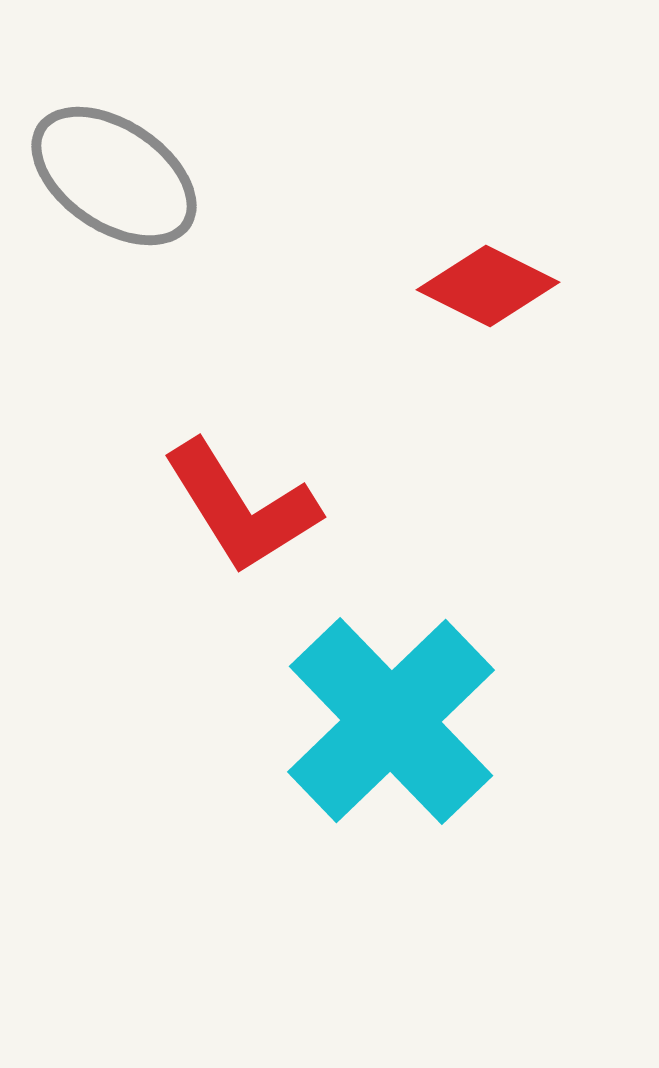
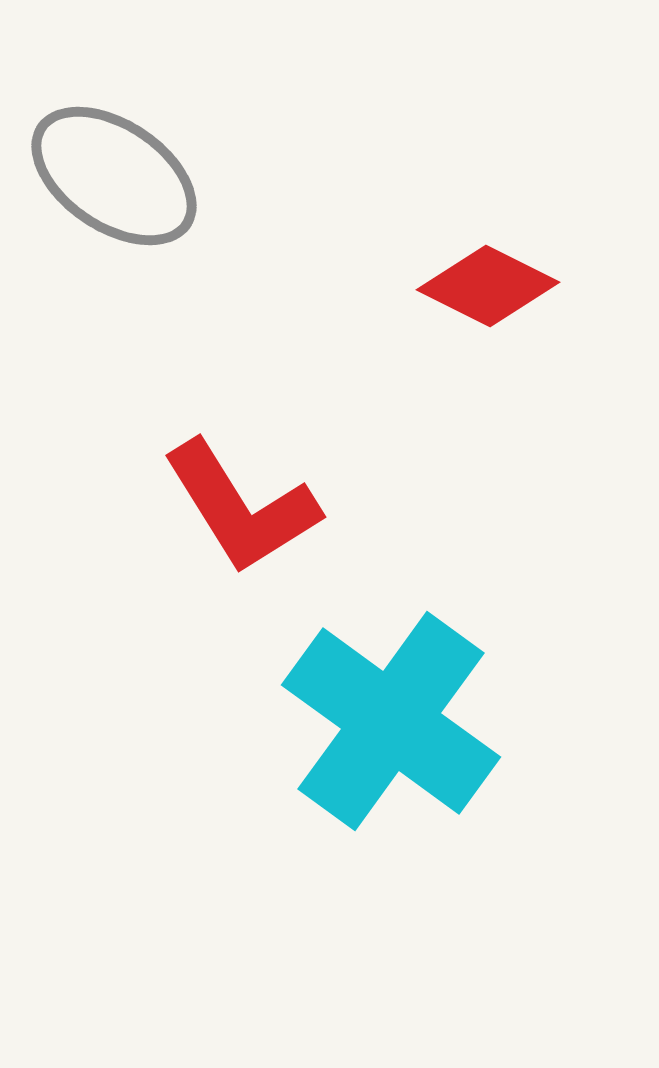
cyan cross: rotated 10 degrees counterclockwise
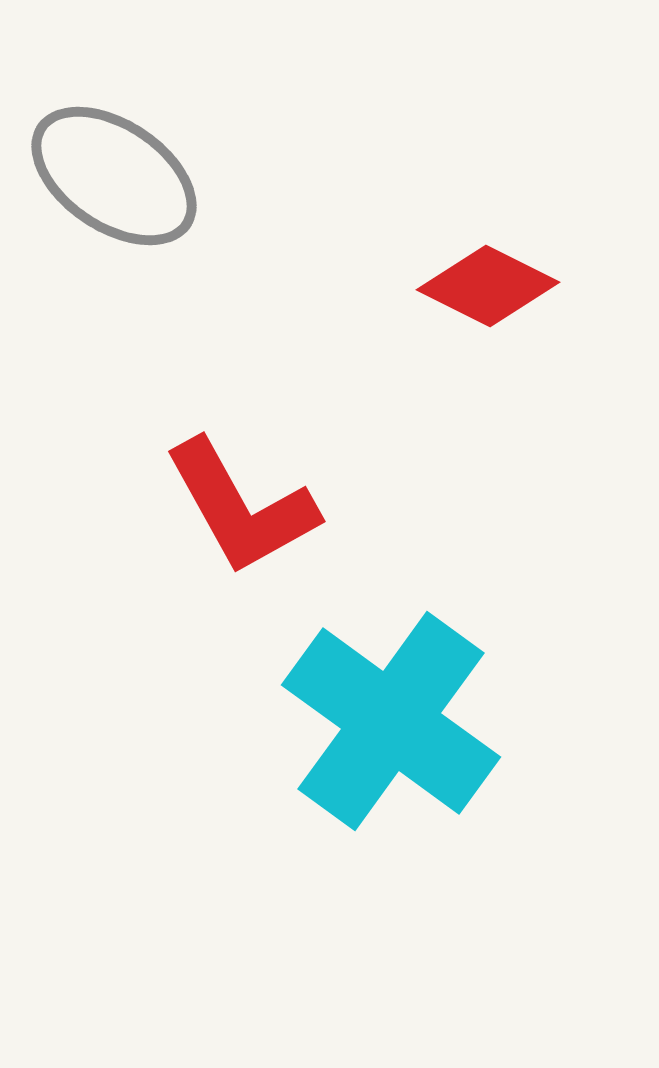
red L-shape: rotated 3 degrees clockwise
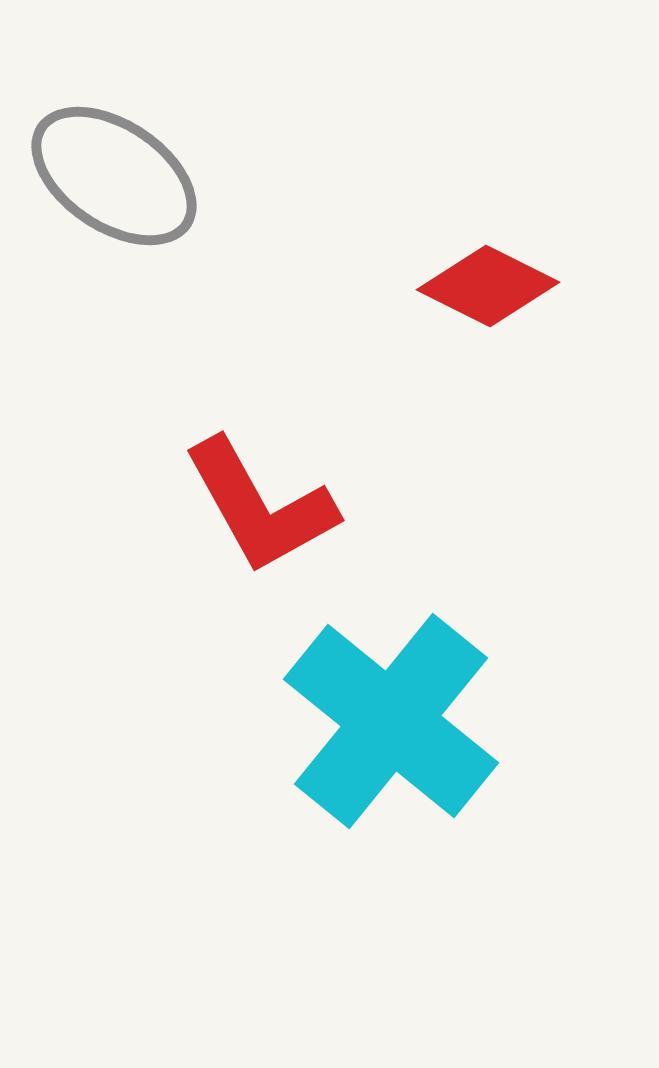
red L-shape: moved 19 px right, 1 px up
cyan cross: rotated 3 degrees clockwise
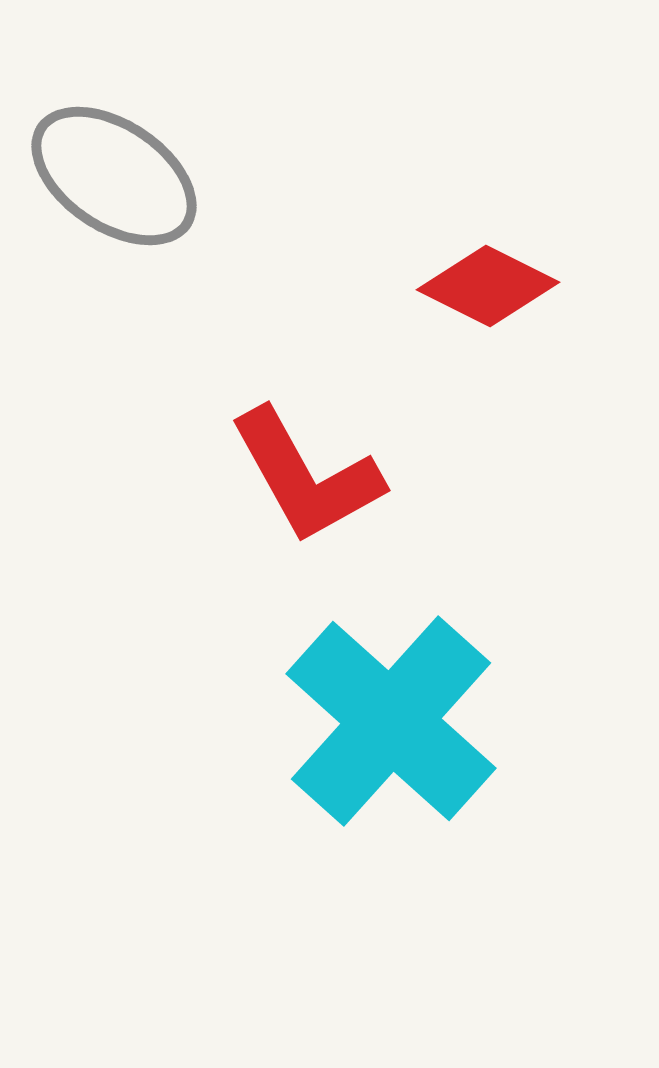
red L-shape: moved 46 px right, 30 px up
cyan cross: rotated 3 degrees clockwise
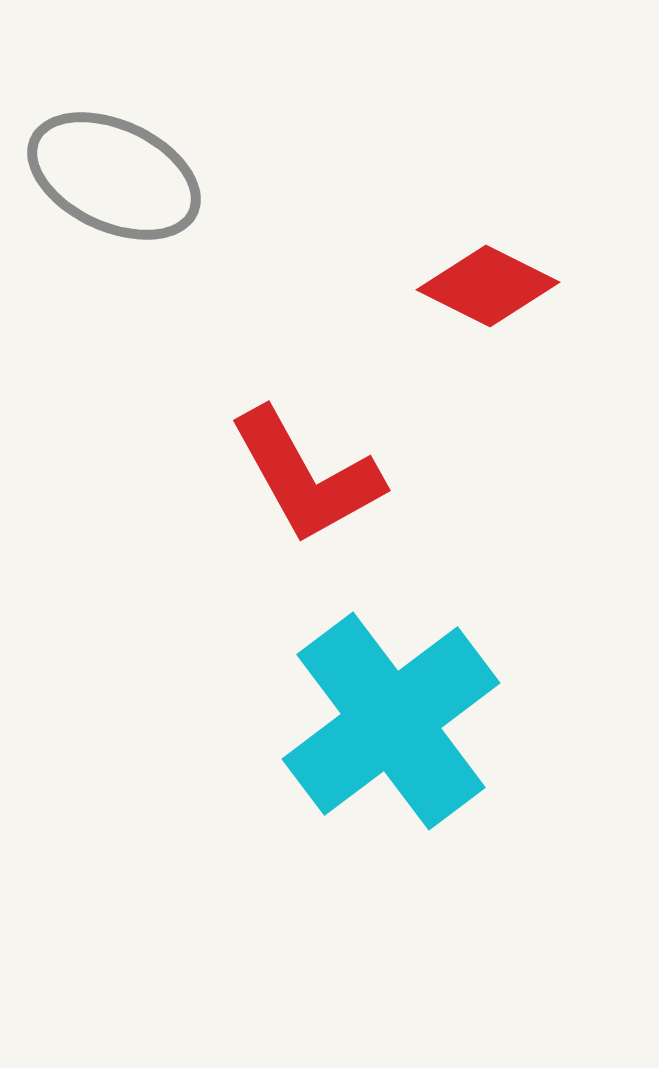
gray ellipse: rotated 9 degrees counterclockwise
cyan cross: rotated 11 degrees clockwise
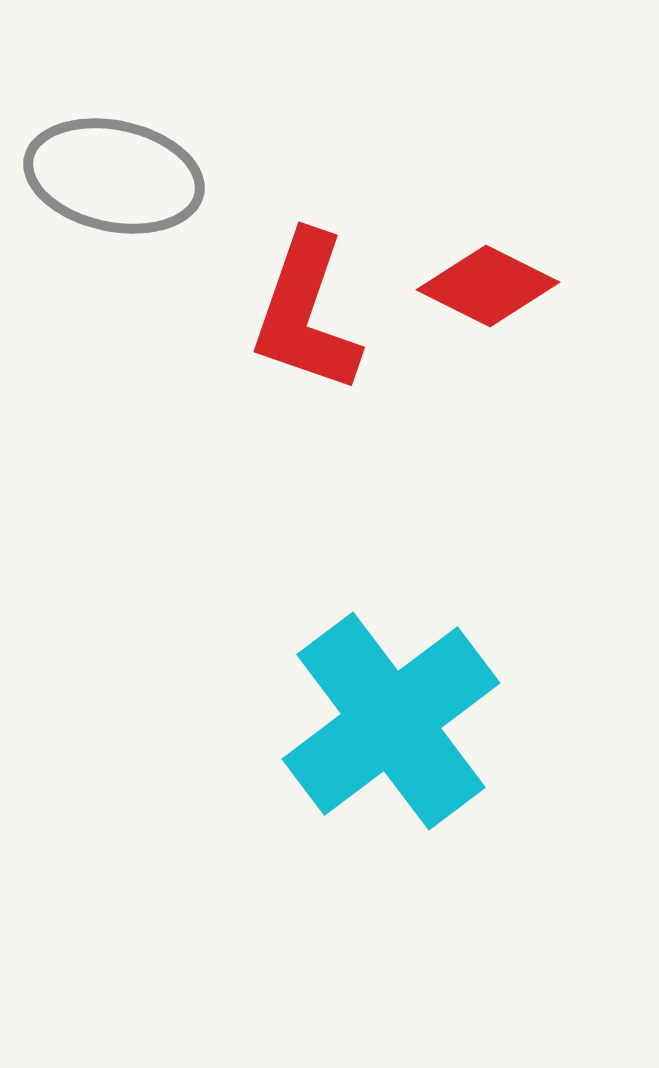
gray ellipse: rotated 13 degrees counterclockwise
red L-shape: moved 163 px up; rotated 48 degrees clockwise
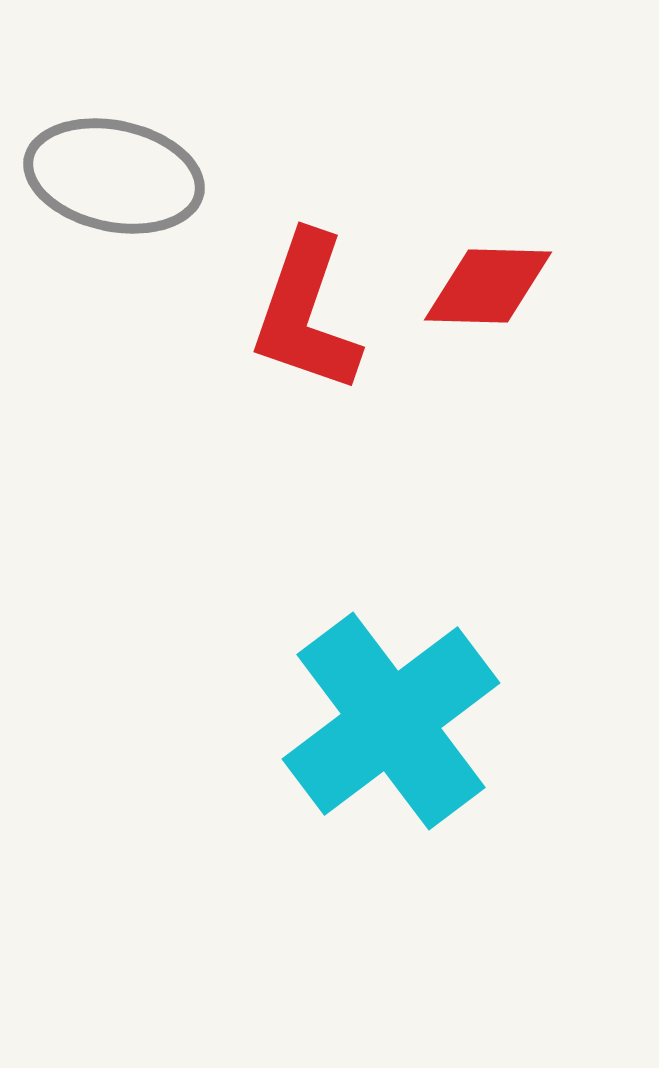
red diamond: rotated 25 degrees counterclockwise
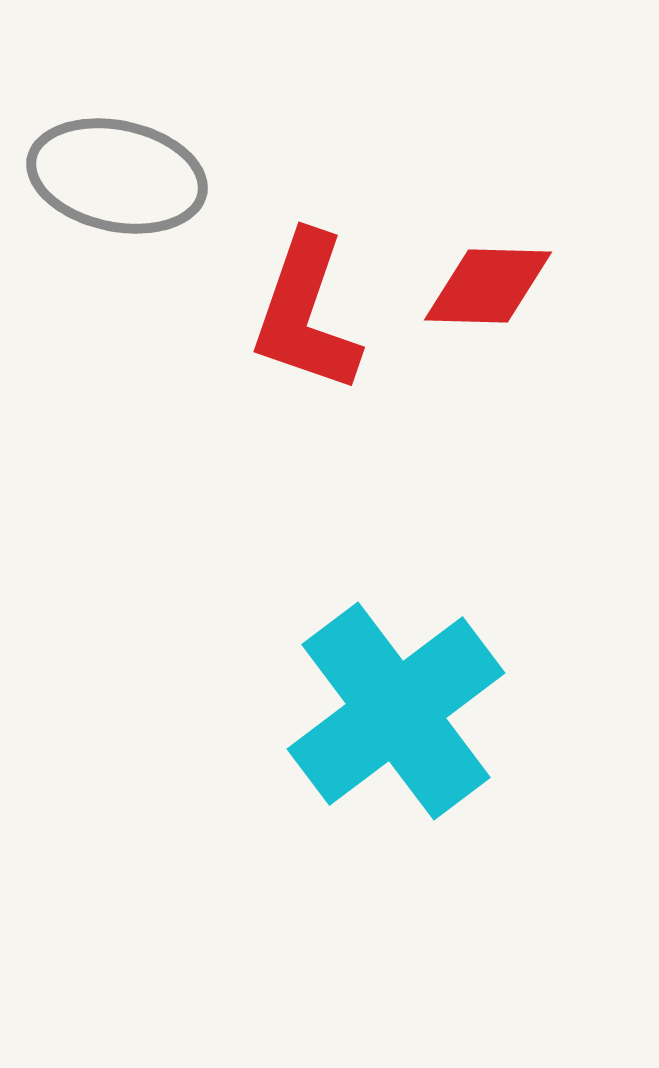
gray ellipse: moved 3 px right
cyan cross: moved 5 px right, 10 px up
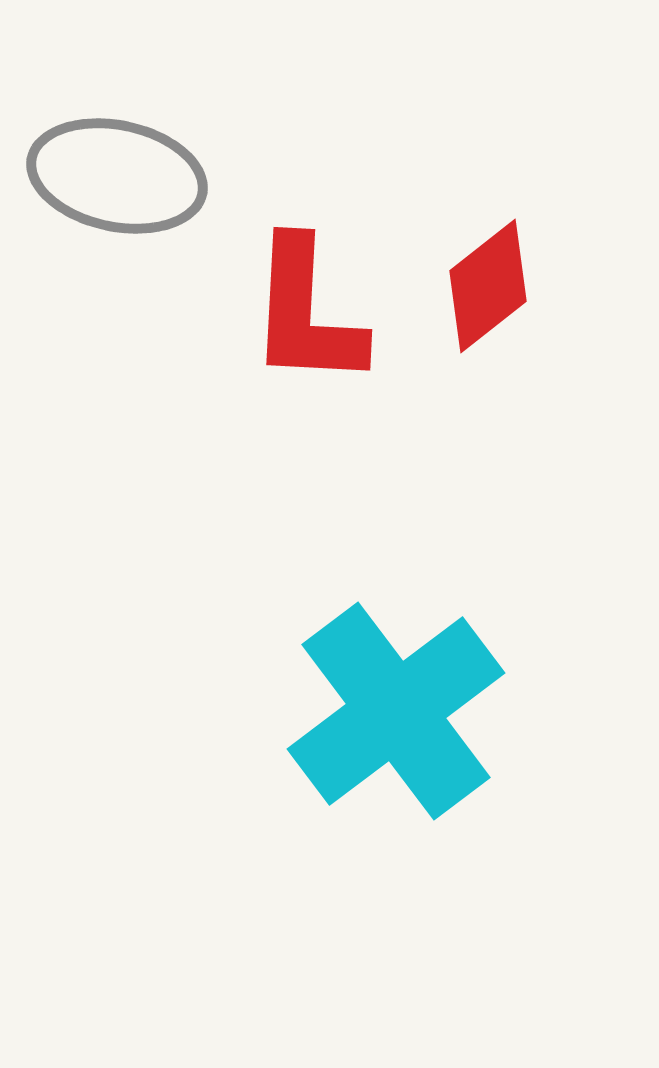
red diamond: rotated 40 degrees counterclockwise
red L-shape: rotated 16 degrees counterclockwise
